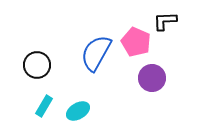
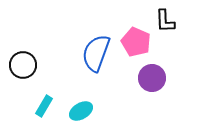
black L-shape: rotated 90 degrees counterclockwise
blue semicircle: rotated 9 degrees counterclockwise
black circle: moved 14 px left
cyan ellipse: moved 3 px right
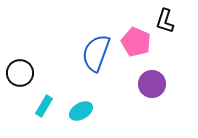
black L-shape: rotated 20 degrees clockwise
black circle: moved 3 px left, 8 px down
purple circle: moved 6 px down
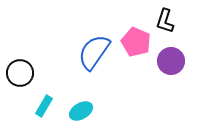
blue semicircle: moved 2 px left, 1 px up; rotated 15 degrees clockwise
purple circle: moved 19 px right, 23 px up
